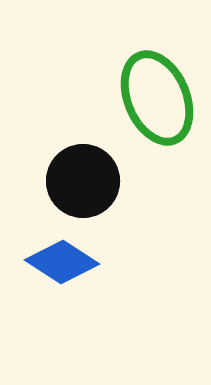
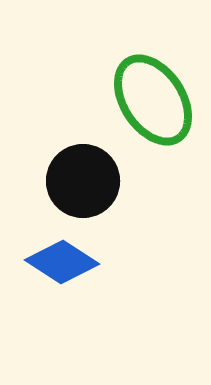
green ellipse: moved 4 px left, 2 px down; rotated 10 degrees counterclockwise
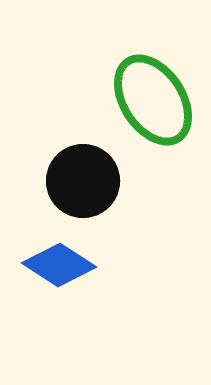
blue diamond: moved 3 px left, 3 px down
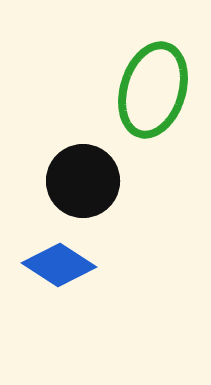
green ellipse: moved 10 px up; rotated 50 degrees clockwise
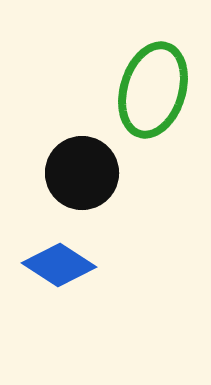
black circle: moved 1 px left, 8 px up
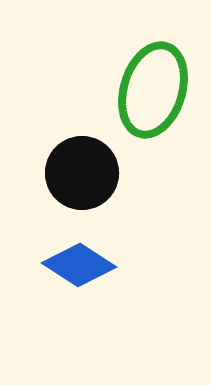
blue diamond: moved 20 px right
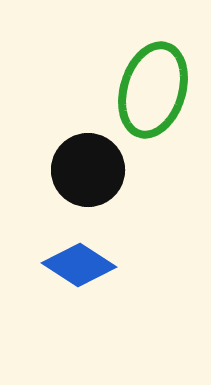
black circle: moved 6 px right, 3 px up
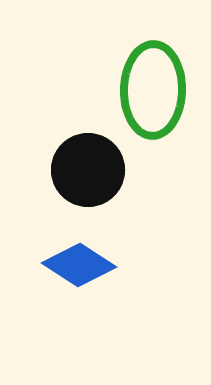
green ellipse: rotated 16 degrees counterclockwise
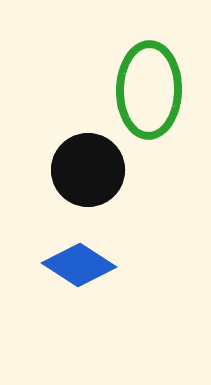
green ellipse: moved 4 px left
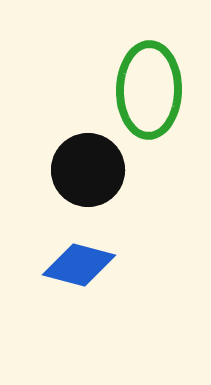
blue diamond: rotated 18 degrees counterclockwise
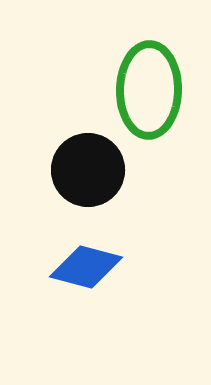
blue diamond: moved 7 px right, 2 px down
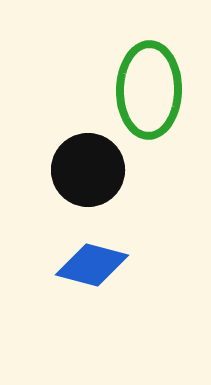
blue diamond: moved 6 px right, 2 px up
